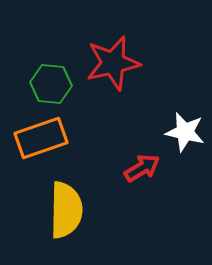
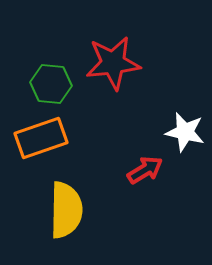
red star: rotated 6 degrees clockwise
red arrow: moved 3 px right, 2 px down
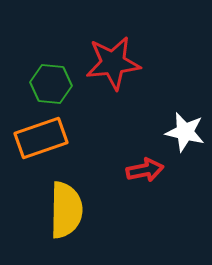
red arrow: rotated 21 degrees clockwise
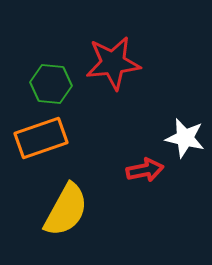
white star: moved 6 px down
yellow semicircle: rotated 28 degrees clockwise
